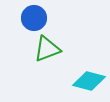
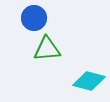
green triangle: rotated 16 degrees clockwise
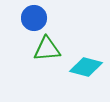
cyan diamond: moved 3 px left, 14 px up
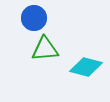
green triangle: moved 2 px left
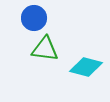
green triangle: rotated 12 degrees clockwise
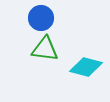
blue circle: moved 7 px right
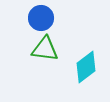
cyan diamond: rotated 52 degrees counterclockwise
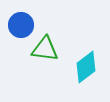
blue circle: moved 20 px left, 7 px down
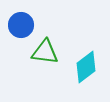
green triangle: moved 3 px down
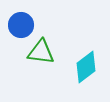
green triangle: moved 4 px left
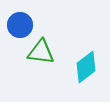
blue circle: moved 1 px left
